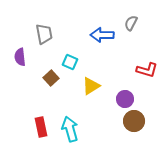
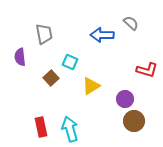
gray semicircle: rotated 105 degrees clockwise
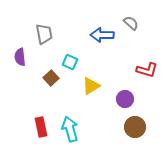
brown circle: moved 1 px right, 6 px down
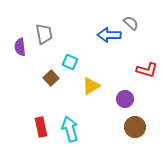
blue arrow: moved 7 px right
purple semicircle: moved 10 px up
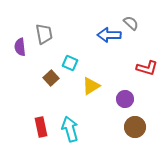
cyan square: moved 1 px down
red L-shape: moved 2 px up
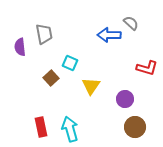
yellow triangle: rotated 24 degrees counterclockwise
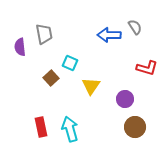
gray semicircle: moved 4 px right, 4 px down; rotated 14 degrees clockwise
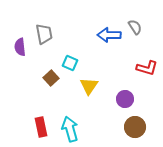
yellow triangle: moved 2 px left
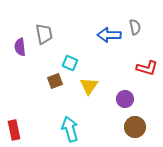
gray semicircle: rotated 21 degrees clockwise
brown square: moved 4 px right, 3 px down; rotated 21 degrees clockwise
red rectangle: moved 27 px left, 3 px down
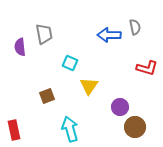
brown square: moved 8 px left, 15 px down
purple circle: moved 5 px left, 8 px down
